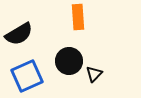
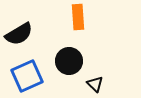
black triangle: moved 1 px right, 10 px down; rotated 30 degrees counterclockwise
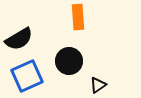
black semicircle: moved 5 px down
black triangle: moved 3 px right, 1 px down; rotated 42 degrees clockwise
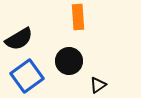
blue square: rotated 12 degrees counterclockwise
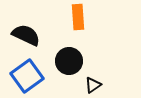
black semicircle: moved 7 px right, 4 px up; rotated 124 degrees counterclockwise
black triangle: moved 5 px left
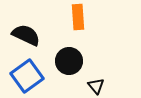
black triangle: moved 3 px right, 1 px down; rotated 36 degrees counterclockwise
